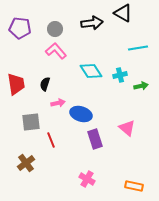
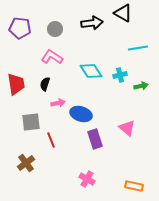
pink L-shape: moved 4 px left, 6 px down; rotated 15 degrees counterclockwise
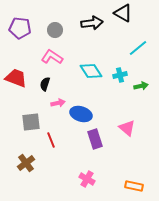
gray circle: moved 1 px down
cyan line: rotated 30 degrees counterclockwise
red trapezoid: moved 6 px up; rotated 60 degrees counterclockwise
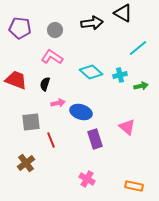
cyan diamond: moved 1 px down; rotated 15 degrees counterclockwise
red trapezoid: moved 2 px down
blue ellipse: moved 2 px up
pink triangle: moved 1 px up
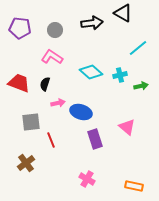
red trapezoid: moved 3 px right, 3 px down
